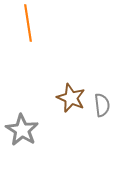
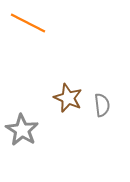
orange line: rotated 54 degrees counterclockwise
brown star: moved 3 px left
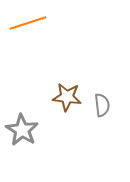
orange line: rotated 45 degrees counterclockwise
brown star: moved 1 px left, 1 px up; rotated 16 degrees counterclockwise
